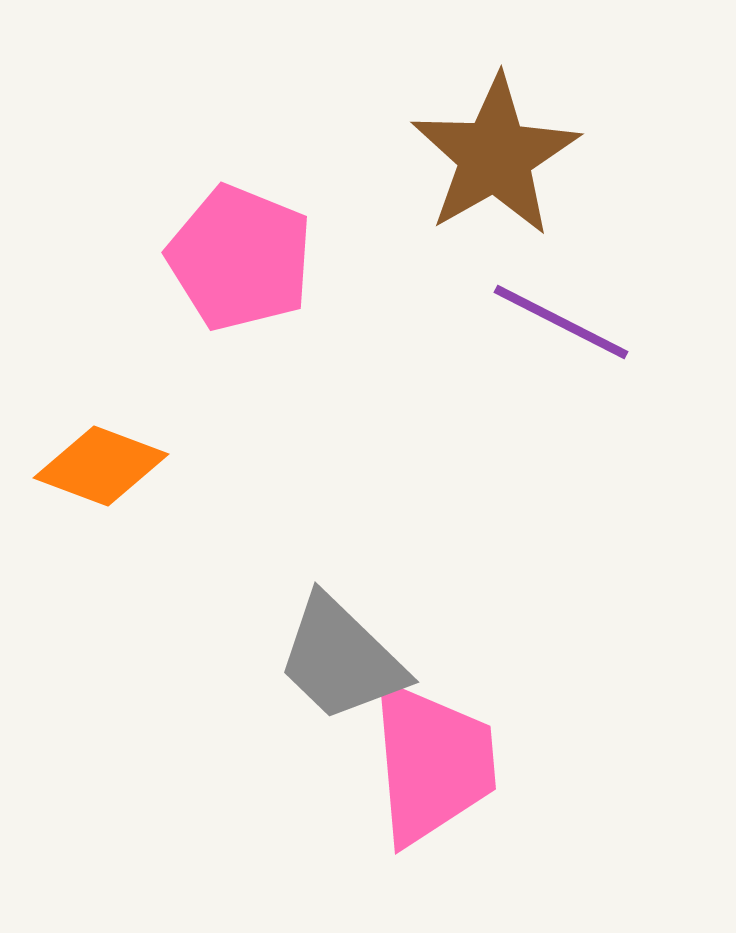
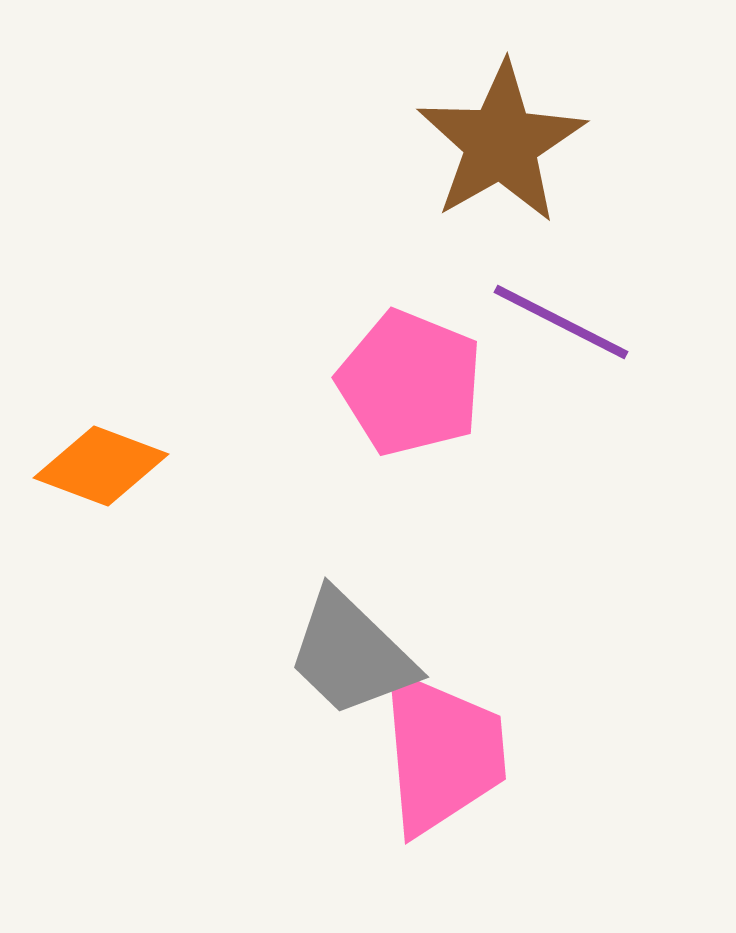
brown star: moved 6 px right, 13 px up
pink pentagon: moved 170 px right, 125 px down
gray trapezoid: moved 10 px right, 5 px up
pink trapezoid: moved 10 px right, 10 px up
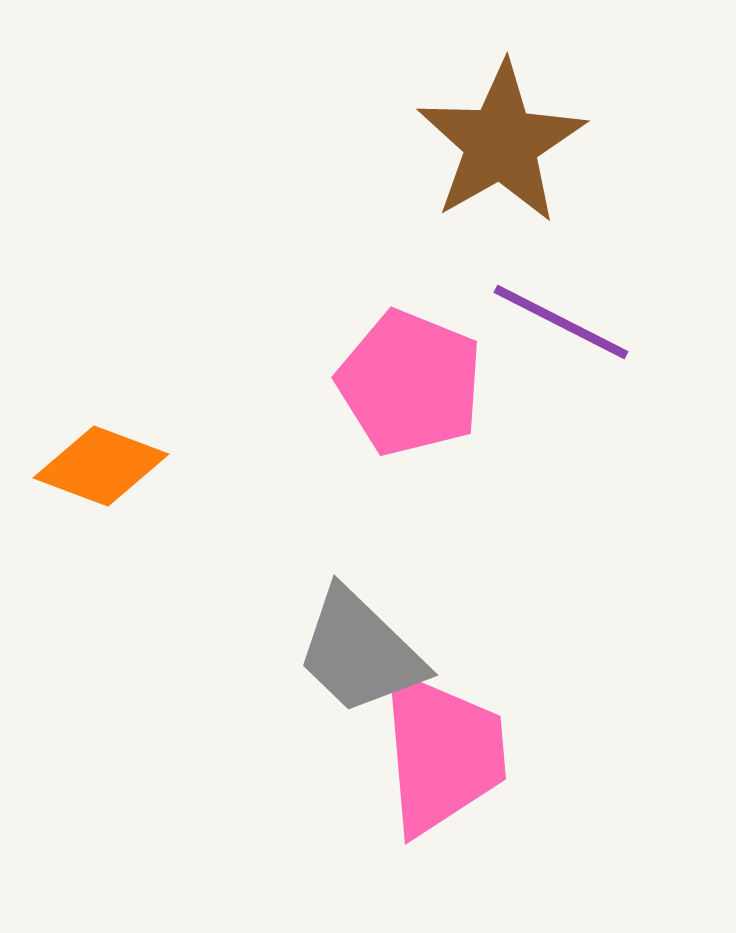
gray trapezoid: moved 9 px right, 2 px up
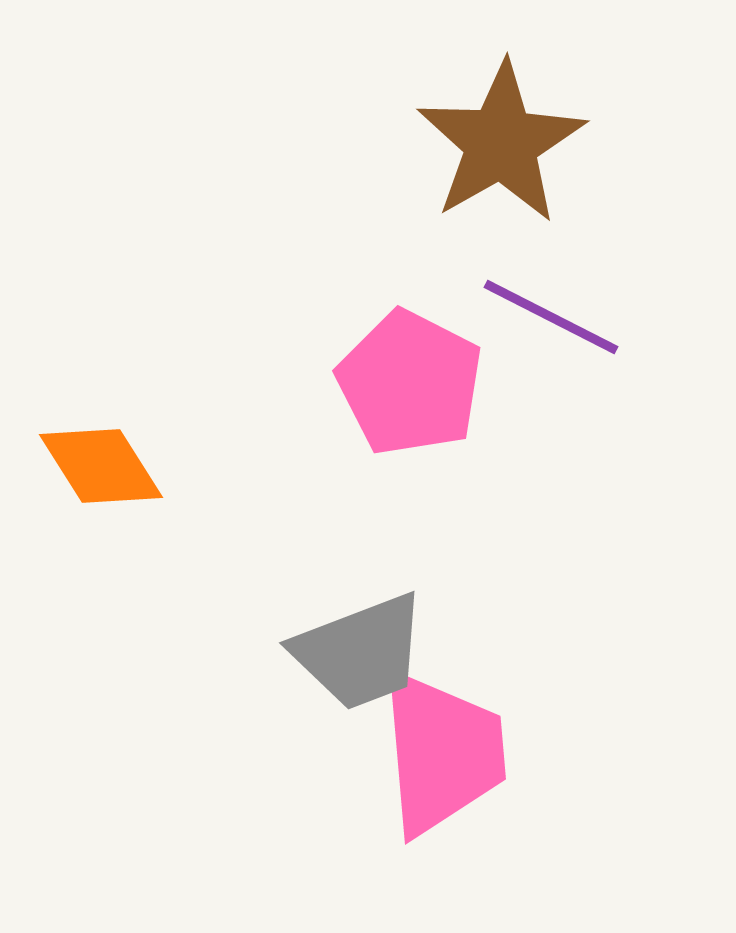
purple line: moved 10 px left, 5 px up
pink pentagon: rotated 5 degrees clockwise
orange diamond: rotated 37 degrees clockwise
gray trapezoid: rotated 65 degrees counterclockwise
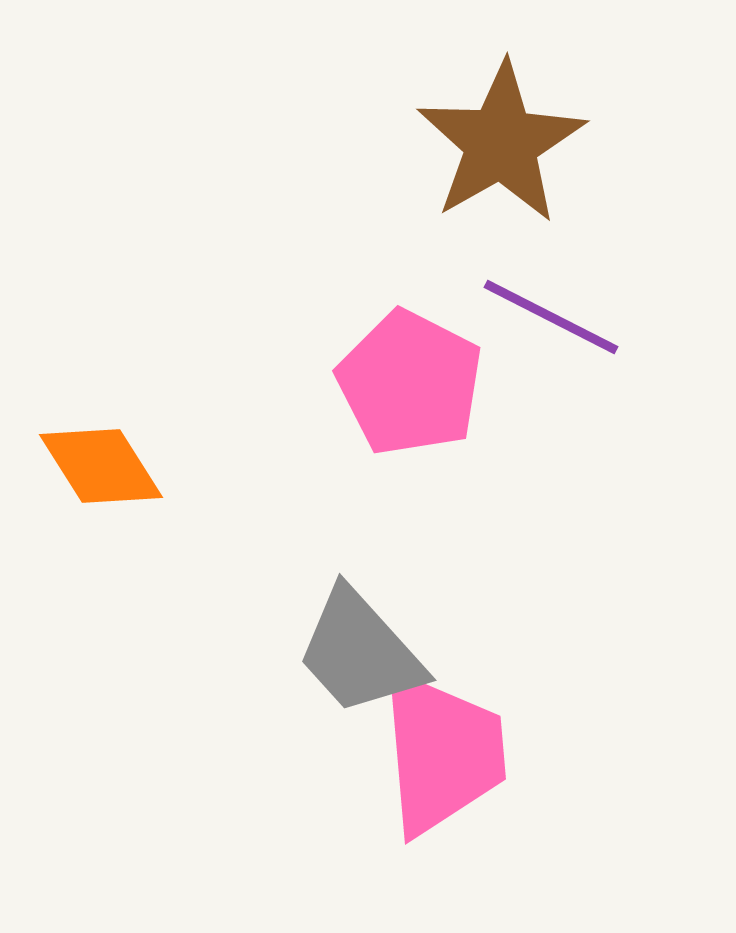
gray trapezoid: rotated 69 degrees clockwise
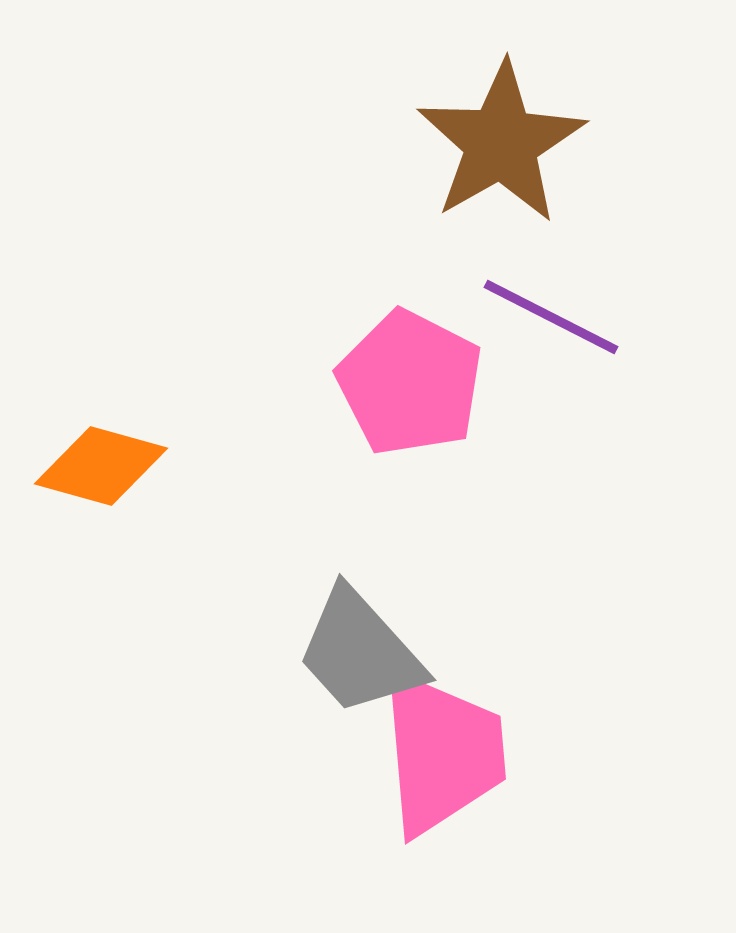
orange diamond: rotated 42 degrees counterclockwise
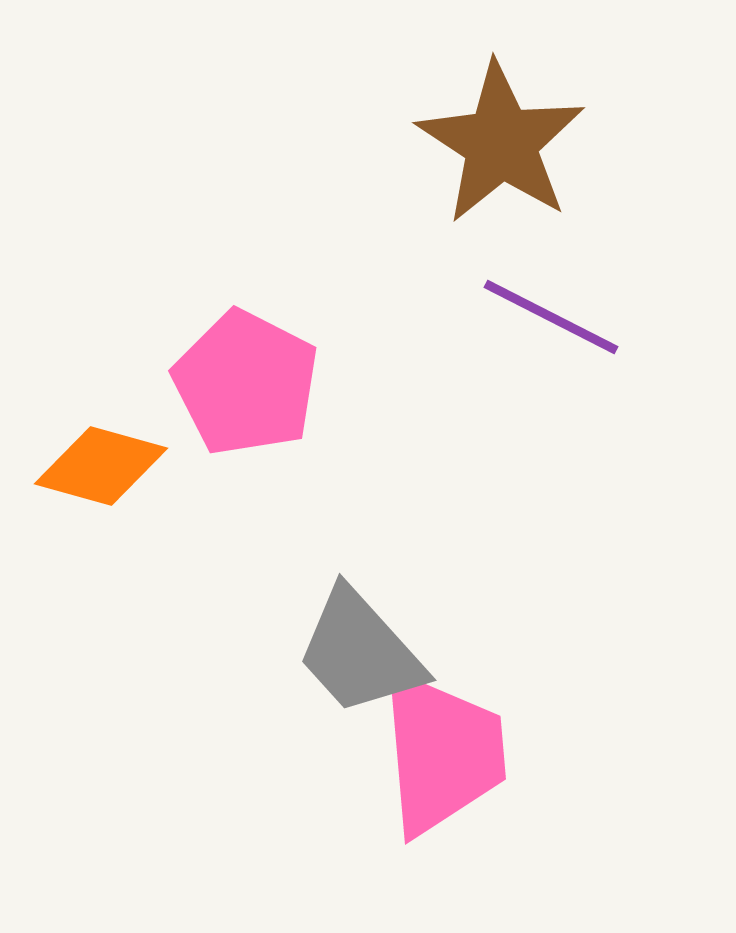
brown star: rotated 9 degrees counterclockwise
pink pentagon: moved 164 px left
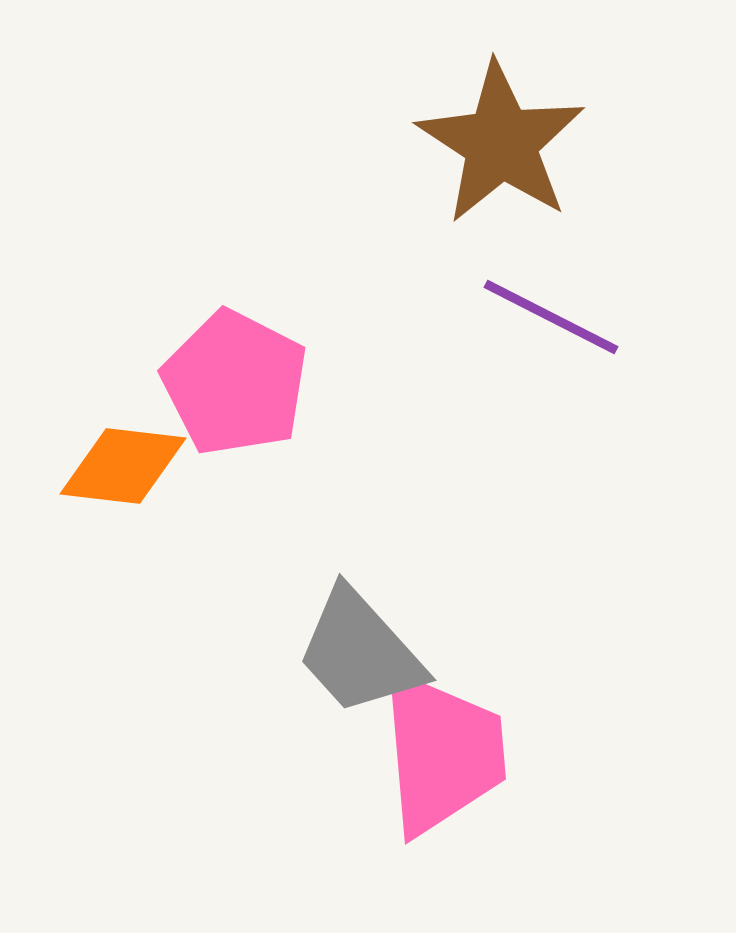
pink pentagon: moved 11 px left
orange diamond: moved 22 px right; rotated 9 degrees counterclockwise
